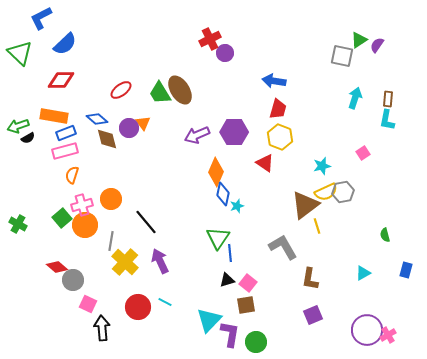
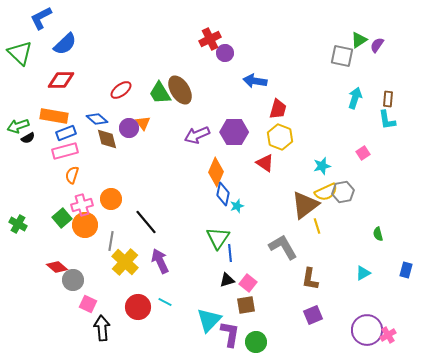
blue arrow at (274, 81): moved 19 px left
cyan L-shape at (387, 120): rotated 20 degrees counterclockwise
green semicircle at (385, 235): moved 7 px left, 1 px up
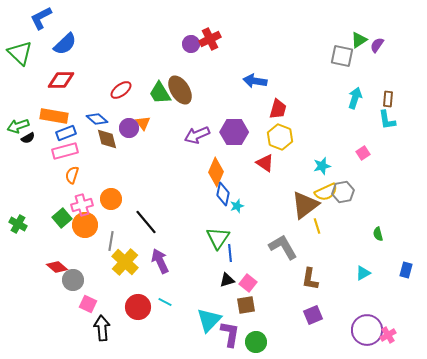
purple circle at (225, 53): moved 34 px left, 9 px up
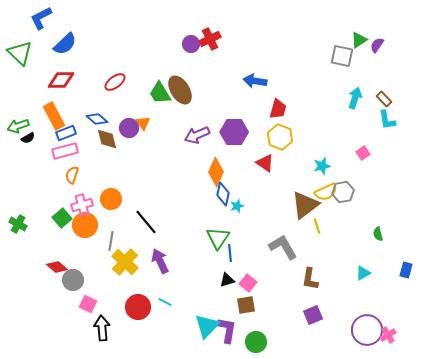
red ellipse at (121, 90): moved 6 px left, 8 px up
brown rectangle at (388, 99): moved 4 px left; rotated 49 degrees counterclockwise
orange rectangle at (54, 116): rotated 52 degrees clockwise
cyan triangle at (209, 320): moved 2 px left, 6 px down
purple L-shape at (230, 334): moved 3 px left, 4 px up
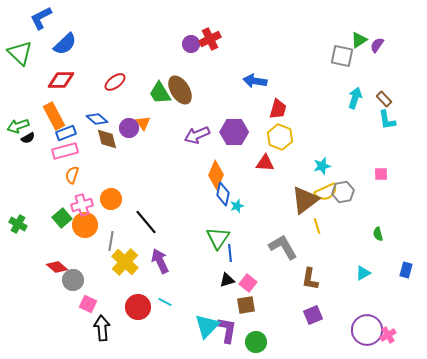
pink square at (363, 153): moved 18 px right, 21 px down; rotated 32 degrees clockwise
red triangle at (265, 163): rotated 30 degrees counterclockwise
orange diamond at (216, 172): moved 3 px down
brown triangle at (305, 205): moved 5 px up
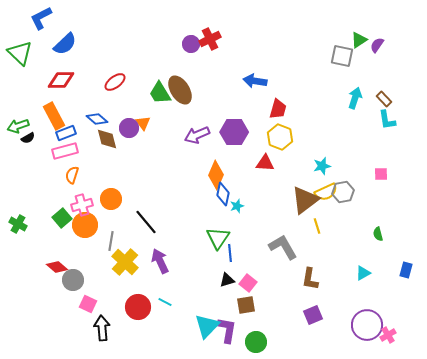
purple circle at (367, 330): moved 5 px up
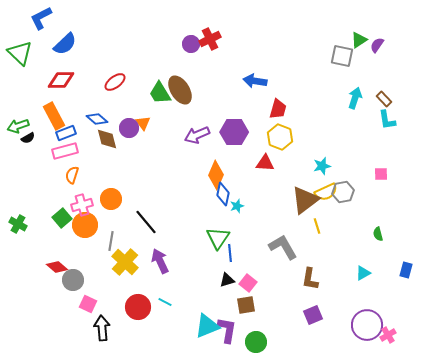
cyan triangle at (207, 326): rotated 24 degrees clockwise
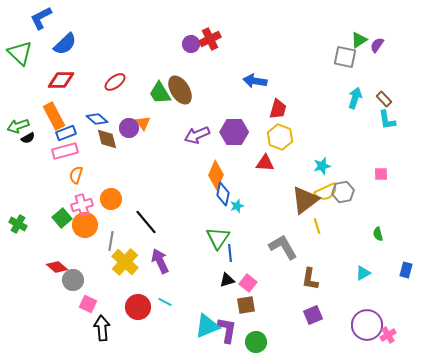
gray square at (342, 56): moved 3 px right, 1 px down
orange semicircle at (72, 175): moved 4 px right
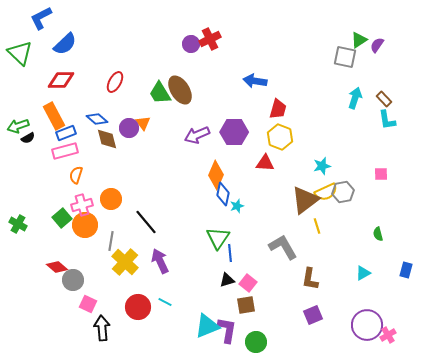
red ellipse at (115, 82): rotated 25 degrees counterclockwise
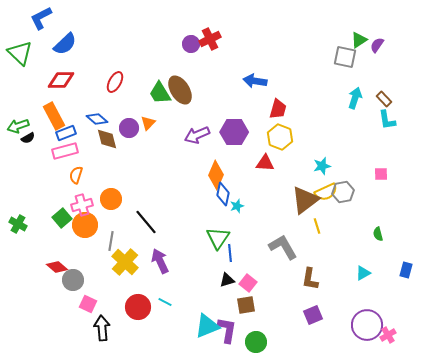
orange triangle at (143, 123): moved 5 px right; rotated 21 degrees clockwise
